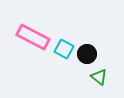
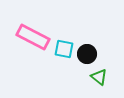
cyan square: rotated 18 degrees counterclockwise
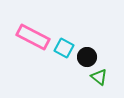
cyan square: moved 1 px up; rotated 18 degrees clockwise
black circle: moved 3 px down
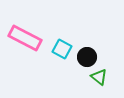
pink rectangle: moved 8 px left, 1 px down
cyan square: moved 2 px left, 1 px down
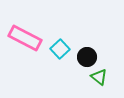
cyan square: moved 2 px left; rotated 18 degrees clockwise
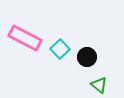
green triangle: moved 8 px down
